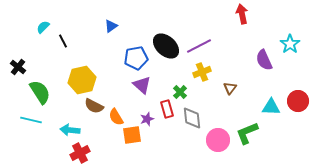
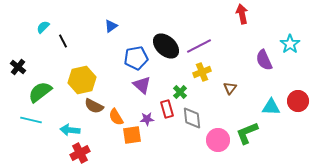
green semicircle: rotated 95 degrees counterclockwise
purple star: rotated 16 degrees clockwise
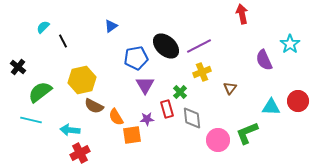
purple triangle: moved 3 px right; rotated 18 degrees clockwise
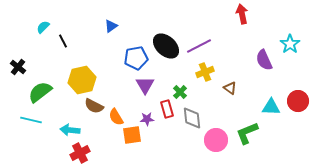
yellow cross: moved 3 px right
brown triangle: rotated 32 degrees counterclockwise
pink circle: moved 2 px left
